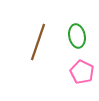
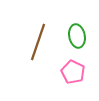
pink pentagon: moved 9 px left
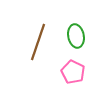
green ellipse: moved 1 px left
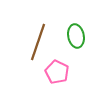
pink pentagon: moved 16 px left
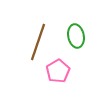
pink pentagon: moved 1 px right, 1 px up; rotated 15 degrees clockwise
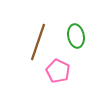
pink pentagon: rotated 15 degrees counterclockwise
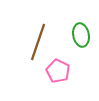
green ellipse: moved 5 px right, 1 px up
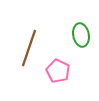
brown line: moved 9 px left, 6 px down
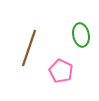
pink pentagon: moved 3 px right
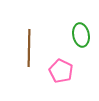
brown line: rotated 18 degrees counterclockwise
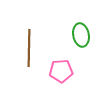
pink pentagon: rotated 30 degrees counterclockwise
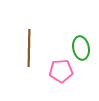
green ellipse: moved 13 px down
